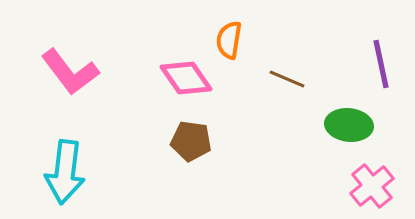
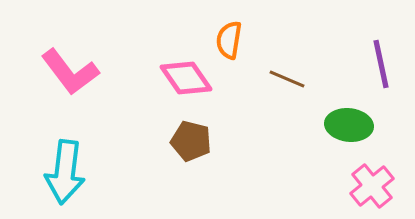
brown pentagon: rotated 6 degrees clockwise
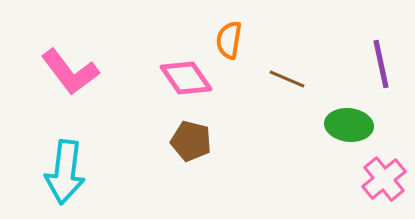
pink cross: moved 12 px right, 7 px up
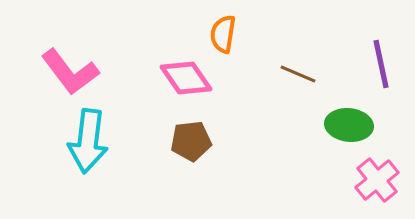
orange semicircle: moved 6 px left, 6 px up
brown line: moved 11 px right, 5 px up
brown pentagon: rotated 21 degrees counterclockwise
cyan arrow: moved 23 px right, 31 px up
pink cross: moved 7 px left, 1 px down
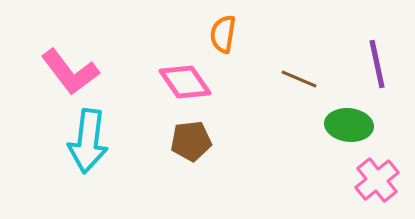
purple line: moved 4 px left
brown line: moved 1 px right, 5 px down
pink diamond: moved 1 px left, 4 px down
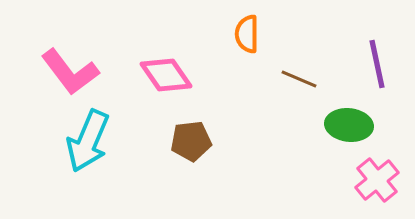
orange semicircle: moved 24 px right; rotated 9 degrees counterclockwise
pink diamond: moved 19 px left, 7 px up
cyan arrow: rotated 16 degrees clockwise
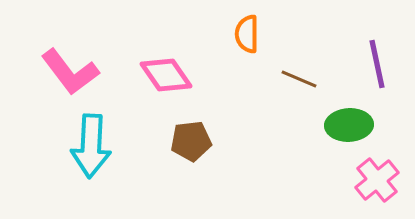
green ellipse: rotated 9 degrees counterclockwise
cyan arrow: moved 3 px right, 5 px down; rotated 20 degrees counterclockwise
